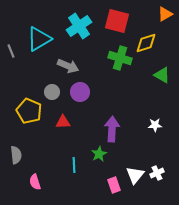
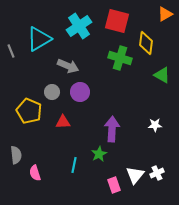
yellow diamond: rotated 65 degrees counterclockwise
cyan line: rotated 14 degrees clockwise
pink semicircle: moved 9 px up
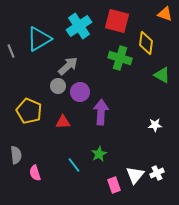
orange triangle: rotated 49 degrees clockwise
gray arrow: rotated 65 degrees counterclockwise
gray circle: moved 6 px right, 6 px up
purple arrow: moved 11 px left, 17 px up
cyan line: rotated 49 degrees counterclockwise
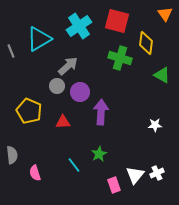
orange triangle: rotated 35 degrees clockwise
gray circle: moved 1 px left
gray semicircle: moved 4 px left
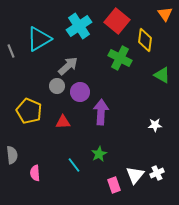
red square: rotated 25 degrees clockwise
yellow diamond: moved 1 px left, 3 px up
green cross: rotated 10 degrees clockwise
pink semicircle: rotated 14 degrees clockwise
